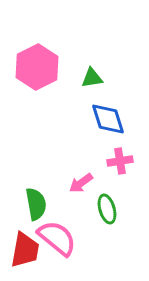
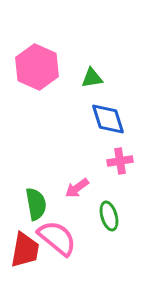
pink hexagon: rotated 9 degrees counterclockwise
pink arrow: moved 4 px left, 5 px down
green ellipse: moved 2 px right, 7 px down
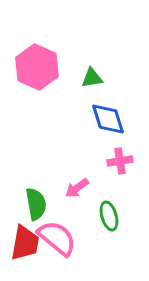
red trapezoid: moved 7 px up
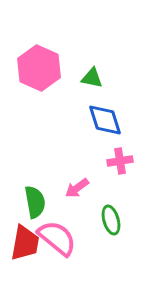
pink hexagon: moved 2 px right, 1 px down
green triangle: rotated 20 degrees clockwise
blue diamond: moved 3 px left, 1 px down
green semicircle: moved 1 px left, 2 px up
green ellipse: moved 2 px right, 4 px down
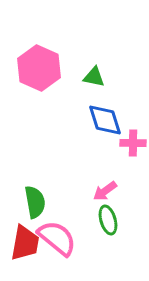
green triangle: moved 2 px right, 1 px up
pink cross: moved 13 px right, 18 px up; rotated 10 degrees clockwise
pink arrow: moved 28 px right, 3 px down
green ellipse: moved 3 px left
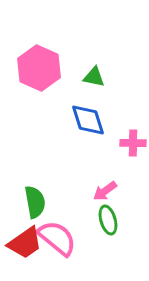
blue diamond: moved 17 px left
red trapezoid: rotated 45 degrees clockwise
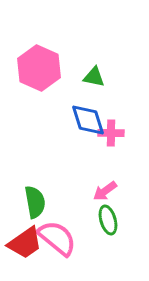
pink cross: moved 22 px left, 10 px up
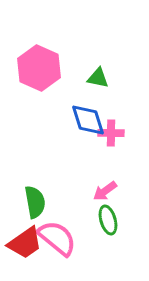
green triangle: moved 4 px right, 1 px down
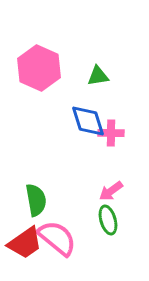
green triangle: moved 2 px up; rotated 20 degrees counterclockwise
blue diamond: moved 1 px down
pink arrow: moved 6 px right
green semicircle: moved 1 px right, 2 px up
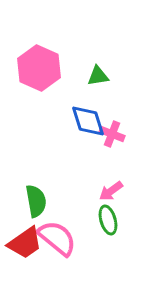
pink cross: moved 1 px right, 1 px down; rotated 20 degrees clockwise
green semicircle: moved 1 px down
